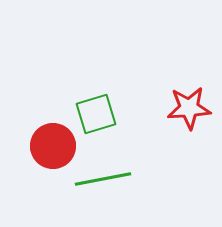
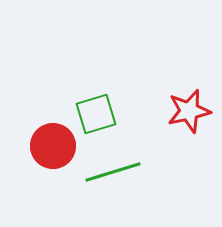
red star: moved 3 px down; rotated 9 degrees counterclockwise
green line: moved 10 px right, 7 px up; rotated 6 degrees counterclockwise
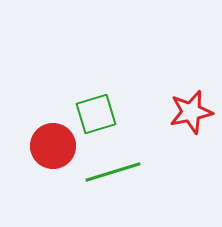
red star: moved 2 px right, 1 px down
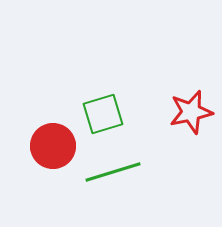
green square: moved 7 px right
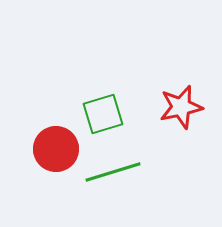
red star: moved 10 px left, 5 px up
red circle: moved 3 px right, 3 px down
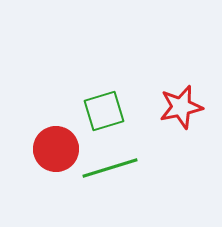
green square: moved 1 px right, 3 px up
green line: moved 3 px left, 4 px up
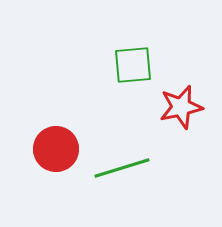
green square: moved 29 px right, 46 px up; rotated 12 degrees clockwise
green line: moved 12 px right
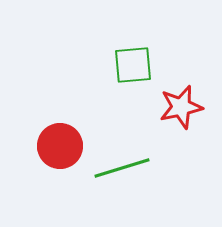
red circle: moved 4 px right, 3 px up
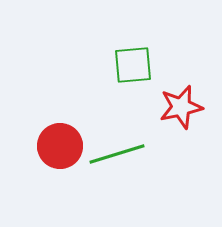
green line: moved 5 px left, 14 px up
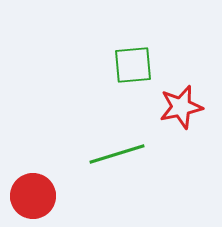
red circle: moved 27 px left, 50 px down
